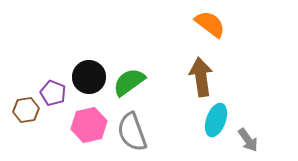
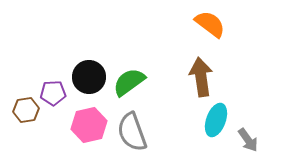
purple pentagon: rotated 25 degrees counterclockwise
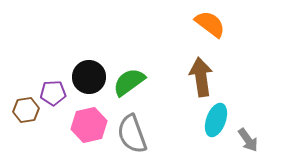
gray semicircle: moved 2 px down
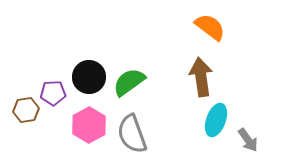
orange semicircle: moved 3 px down
pink hexagon: rotated 16 degrees counterclockwise
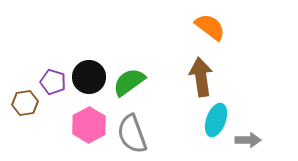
purple pentagon: moved 11 px up; rotated 20 degrees clockwise
brown hexagon: moved 1 px left, 7 px up
gray arrow: rotated 55 degrees counterclockwise
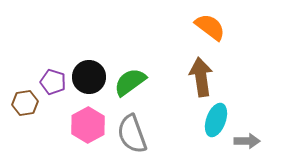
green semicircle: moved 1 px right
pink hexagon: moved 1 px left
gray arrow: moved 1 px left, 1 px down
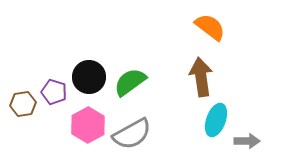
purple pentagon: moved 1 px right, 10 px down
brown hexagon: moved 2 px left, 1 px down
gray semicircle: rotated 99 degrees counterclockwise
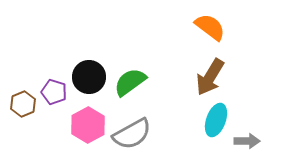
brown arrow: moved 9 px right; rotated 141 degrees counterclockwise
brown hexagon: rotated 15 degrees counterclockwise
